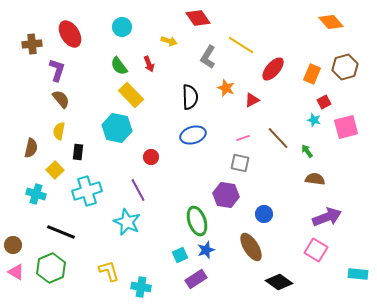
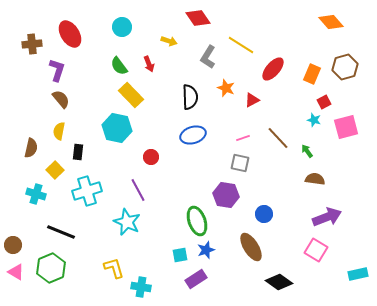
cyan square at (180, 255): rotated 14 degrees clockwise
yellow L-shape at (109, 271): moved 5 px right, 3 px up
cyan rectangle at (358, 274): rotated 18 degrees counterclockwise
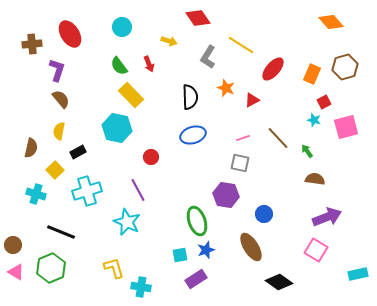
black rectangle at (78, 152): rotated 56 degrees clockwise
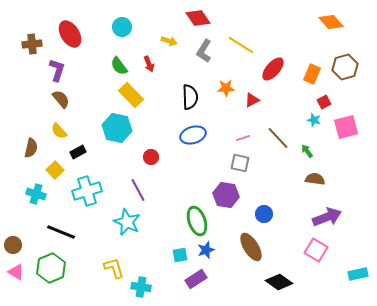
gray L-shape at (208, 57): moved 4 px left, 6 px up
orange star at (226, 88): rotated 24 degrees counterclockwise
yellow semicircle at (59, 131): rotated 54 degrees counterclockwise
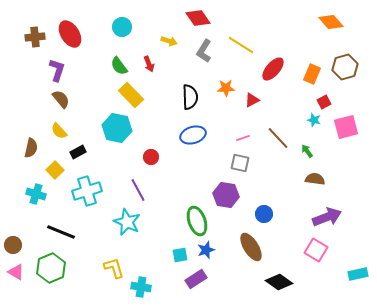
brown cross at (32, 44): moved 3 px right, 7 px up
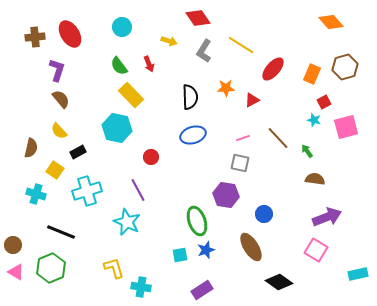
yellow square at (55, 170): rotated 12 degrees counterclockwise
purple rectangle at (196, 279): moved 6 px right, 11 px down
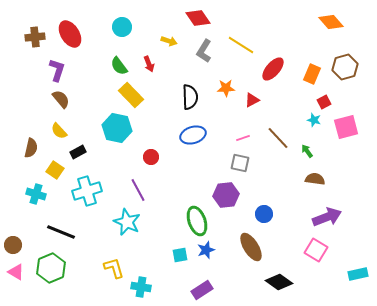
purple hexagon at (226, 195): rotated 15 degrees counterclockwise
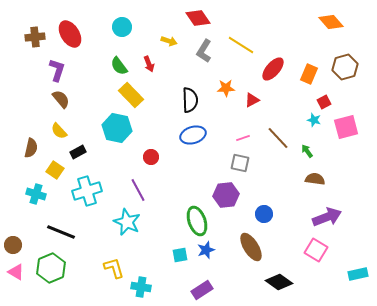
orange rectangle at (312, 74): moved 3 px left
black semicircle at (190, 97): moved 3 px down
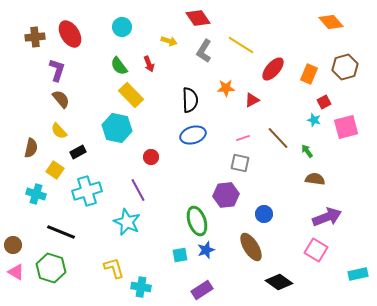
green hexagon at (51, 268): rotated 20 degrees counterclockwise
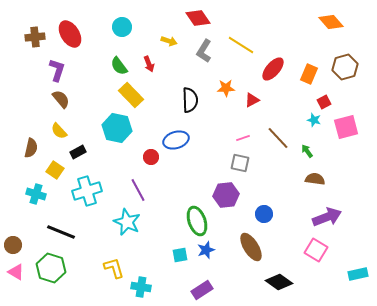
blue ellipse at (193, 135): moved 17 px left, 5 px down
